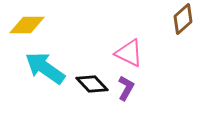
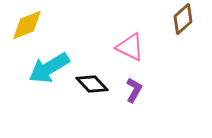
yellow diamond: rotated 21 degrees counterclockwise
pink triangle: moved 1 px right, 6 px up
cyan arrow: moved 4 px right; rotated 66 degrees counterclockwise
purple L-shape: moved 8 px right, 2 px down
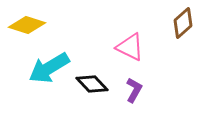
brown diamond: moved 4 px down
yellow diamond: rotated 39 degrees clockwise
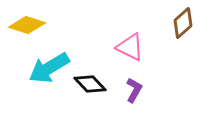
black diamond: moved 2 px left
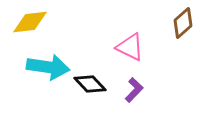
yellow diamond: moved 3 px right, 3 px up; rotated 24 degrees counterclockwise
cyan arrow: moved 1 px left, 1 px up; rotated 141 degrees counterclockwise
purple L-shape: rotated 15 degrees clockwise
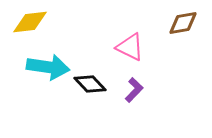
brown diamond: rotated 32 degrees clockwise
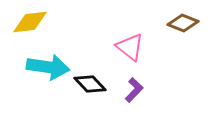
brown diamond: rotated 32 degrees clockwise
pink triangle: rotated 12 degrees clockwise
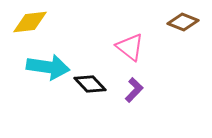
brown diamond: moved 1 px up
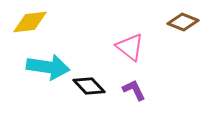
black diamond: moved 1 px left, 2 px down
purple L-shape: rotated 70 degrees counterclockwise
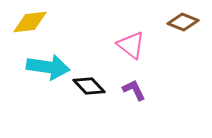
pink triangle: moved 1 px right, 2 px up
